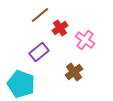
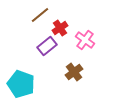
purple rectangle: moved 8 px right, 6 px up
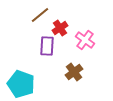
purple rectangle: rotated 48 degrees counterclockwise
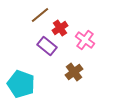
purple rectangle: rotated 54 degrees counterclockwise
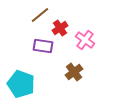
purple rectangle: moved 4 px left; rotated 30 degrees counterclockwise
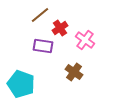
brown cross: rotated 18 degrees counterclockwise
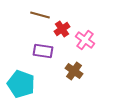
brown line: rotated 54 degrees clockwise
red cross: moved 2 px right, 1 px down
purple rectangle: moved 5 px down
brown cross: moved 1 px up
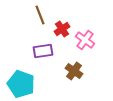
brown line: rotated 54 degrees clockwise
purple rectangle: rotated 18 degrees counterclockwise
